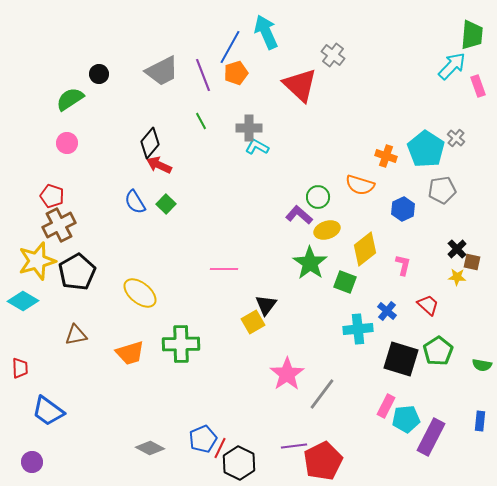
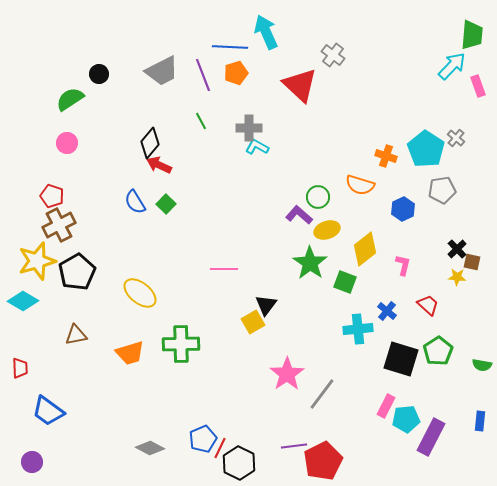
blue line at (230, 47): rotated 64 degrees clockwise
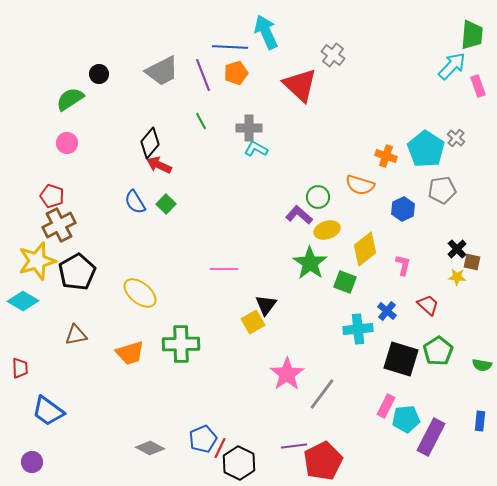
cyan L-shape at (257, 147): moved 1 px left, 2 px down
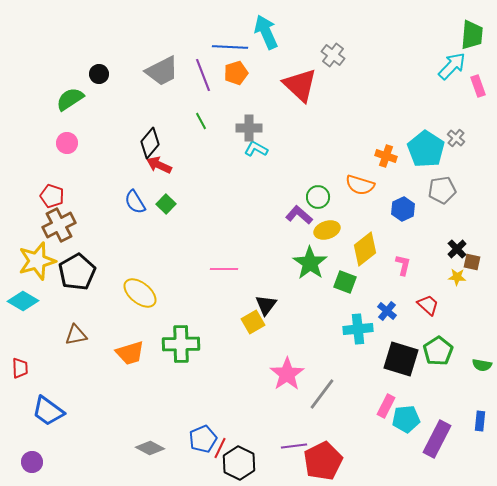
purple rectangle at (431, 437): moved 6 px right, 2 px down
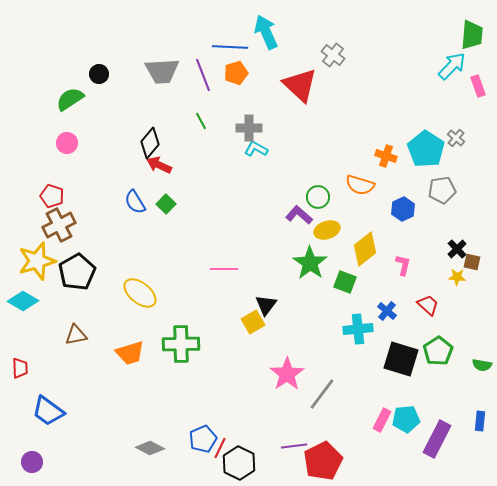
gray trapezoid at (162, 71): rotated 24 degrees clockwise
pink rectangle at (386, 406): moved 4 px left, 14 px down
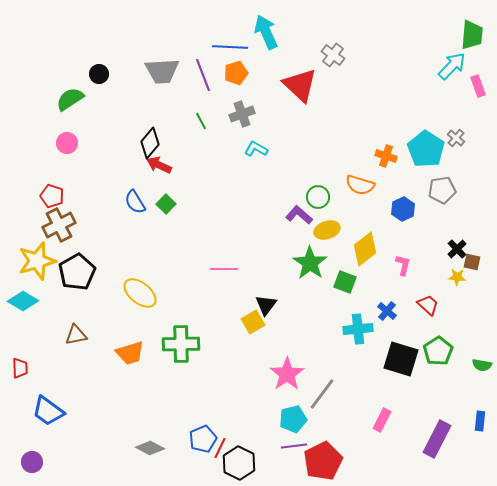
gray cross at (249, 128): moved 7 px left, 14 px up; rotated 20 degrees counterclockwise
cyan pentagon at (406, 419): moved 113 px left; rotated 8 degrees counterclockwise
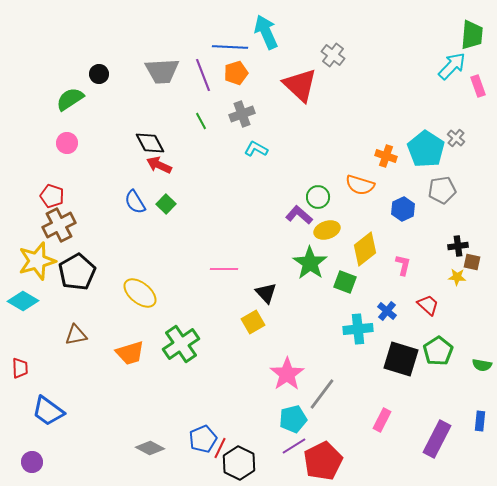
black diamond at (150, 143): rotated 68 degrees counterclockwise
black cross at (457, 249): moved 1 px right, 3 px up; rotated 36 degrees clockwise
black triangle at (266, 305): moved 12 px up; rotated 20 degrees counterclockwise
green cross at (181, 344): rotated 33 degrees counterclockwise
purple line at (294, 446): rotated 25 degrees counterclockwise
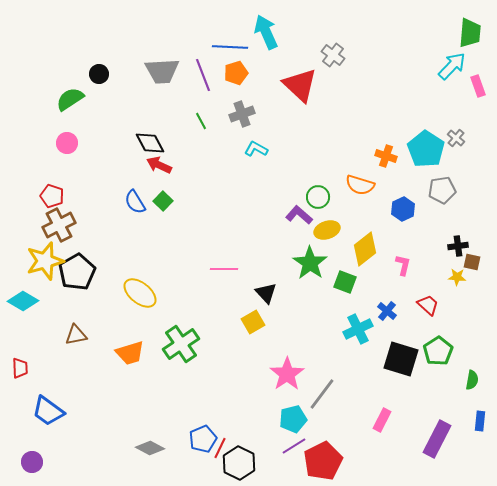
green trapezoid at (472, 35): moved 2 px left, 2 px up
green square at (166, 204): moved 3 px left, 3 px up
yellow star at (37, 261): moved 8 px right
cyan cross at (358, 329): rotated 20 degrees counterclockwise
green semicircle at (482, 365): moved 10 px left, 15 px down; rotated 90 degrees counterclockwise
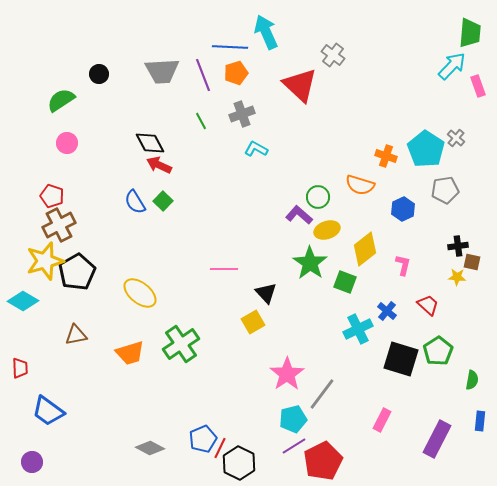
green semicircle at (70, 99): moved 9 px left, 1 px down
gray pentagon at (442, 190): moved 3 px right
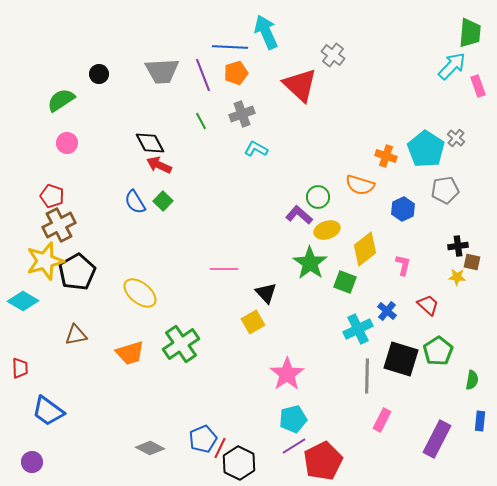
gray line at (322, 394): moved 45 px right, 18 px up; rotated 36 degrees counterclockwise
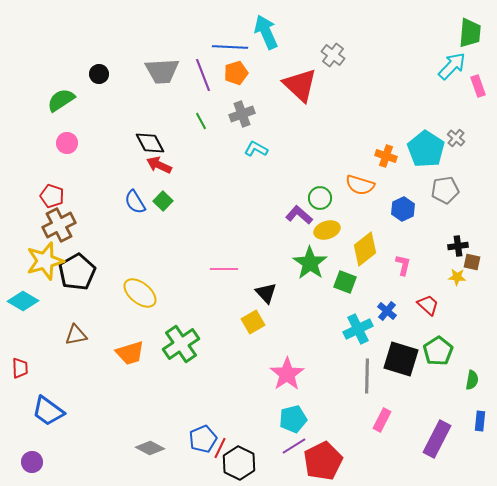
green circle at (318, 197): moved 2 px right, 1 px down
